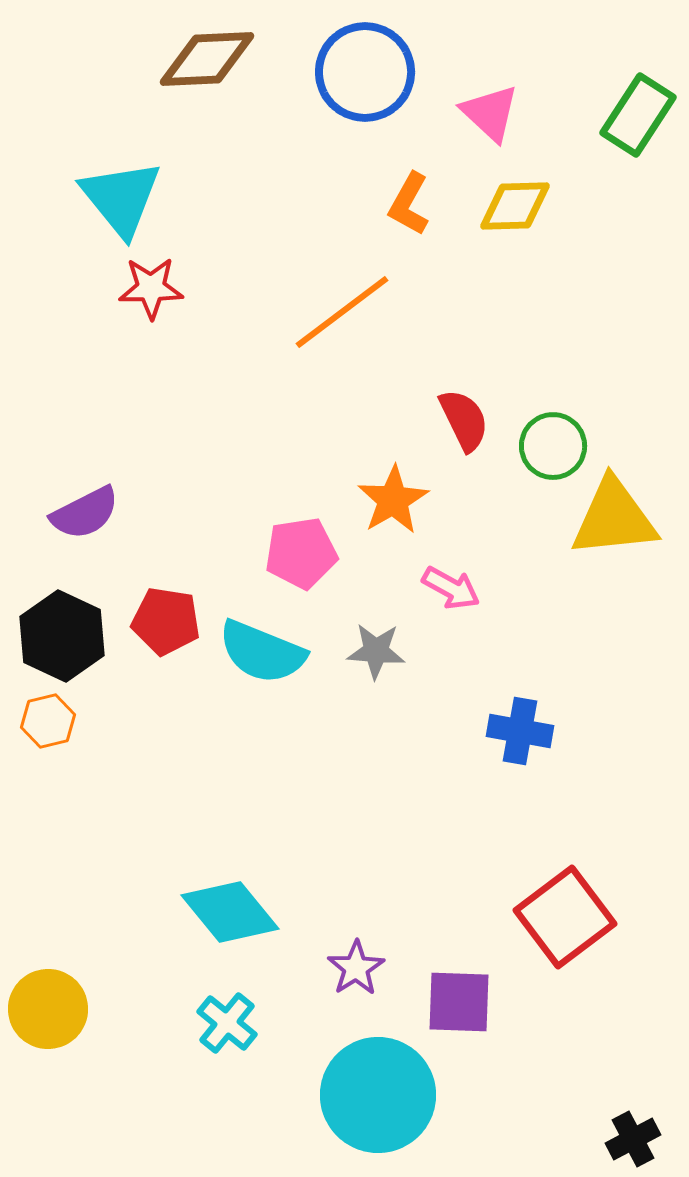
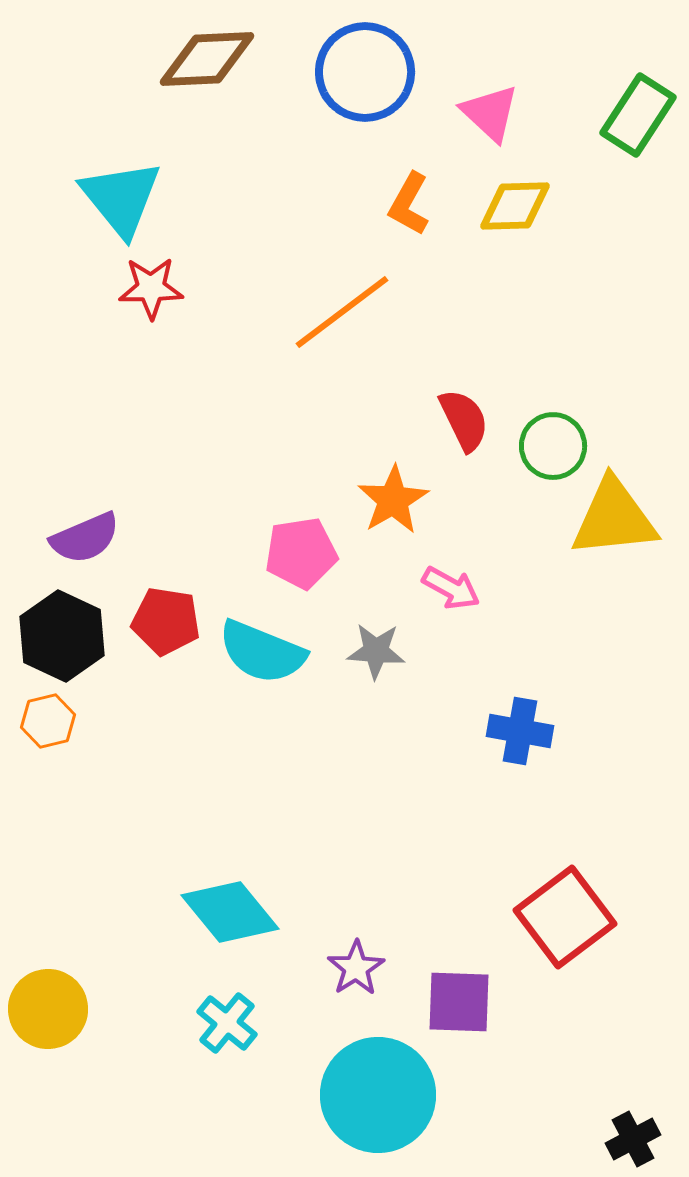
purple semicircle: moved 25 px down; rotated 4 degrees clockwise
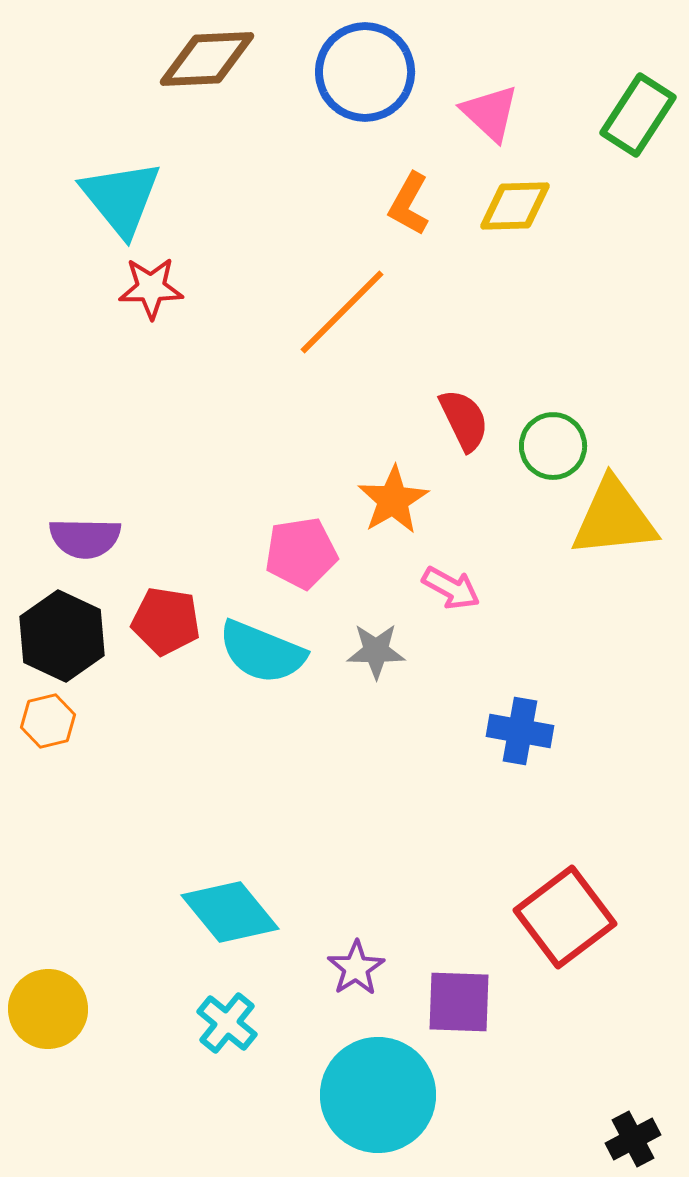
orange line: rotated 8 degrees counterclockwise
purple semicircle: rotated 24 degrees clockwise
gray star: rotated 4 degrees counterclockwise
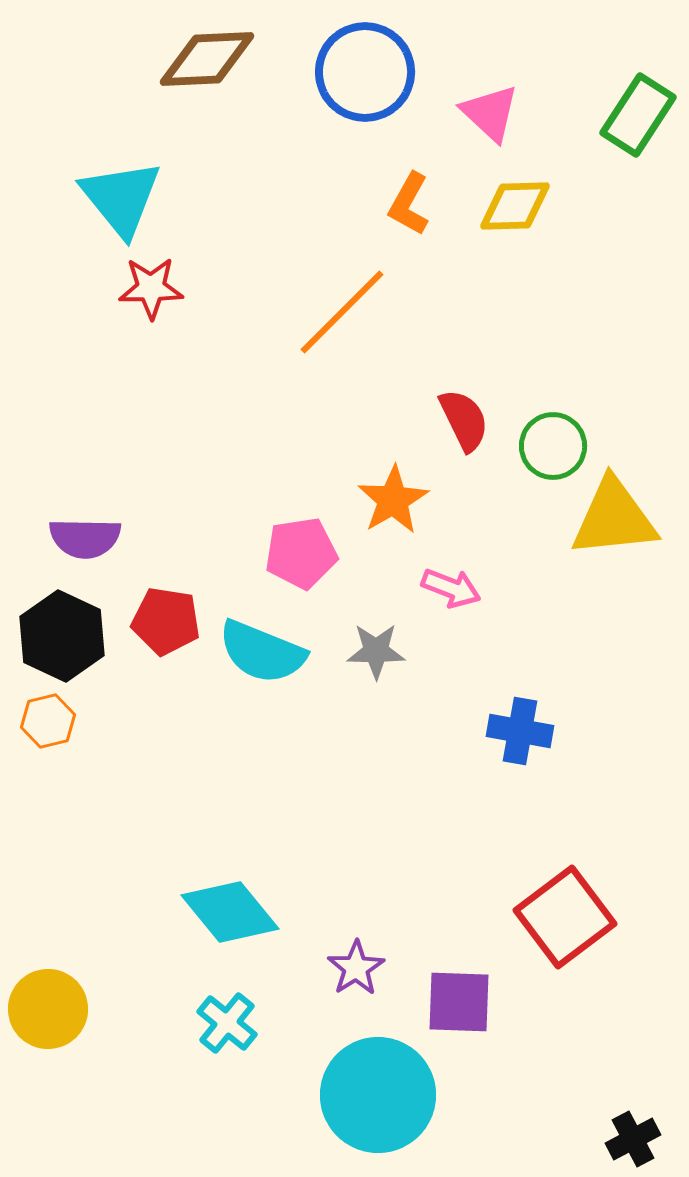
pink arrow: rotated 8 degrees counterclockwise
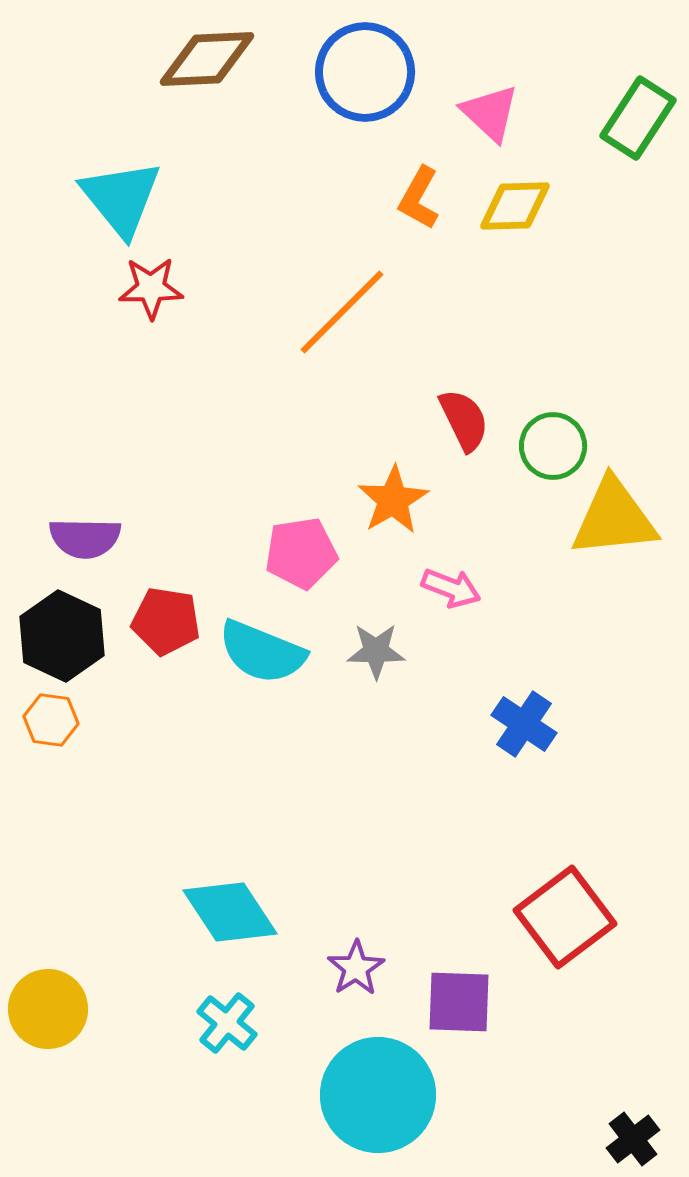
green rectangle: moved 3 px down
orange L-shape: moved 10 px right, 6 px up
orange hexagon: moved 3 px right, 1 px up; rotated 22 degrees clockwise
blue cross: moved 4 px right, 7 px up; rotated 24 degrees clockwise
cyan diamond: rotated 6 degrees clockwise
black cross: rotated 10 degrees counterclockwise
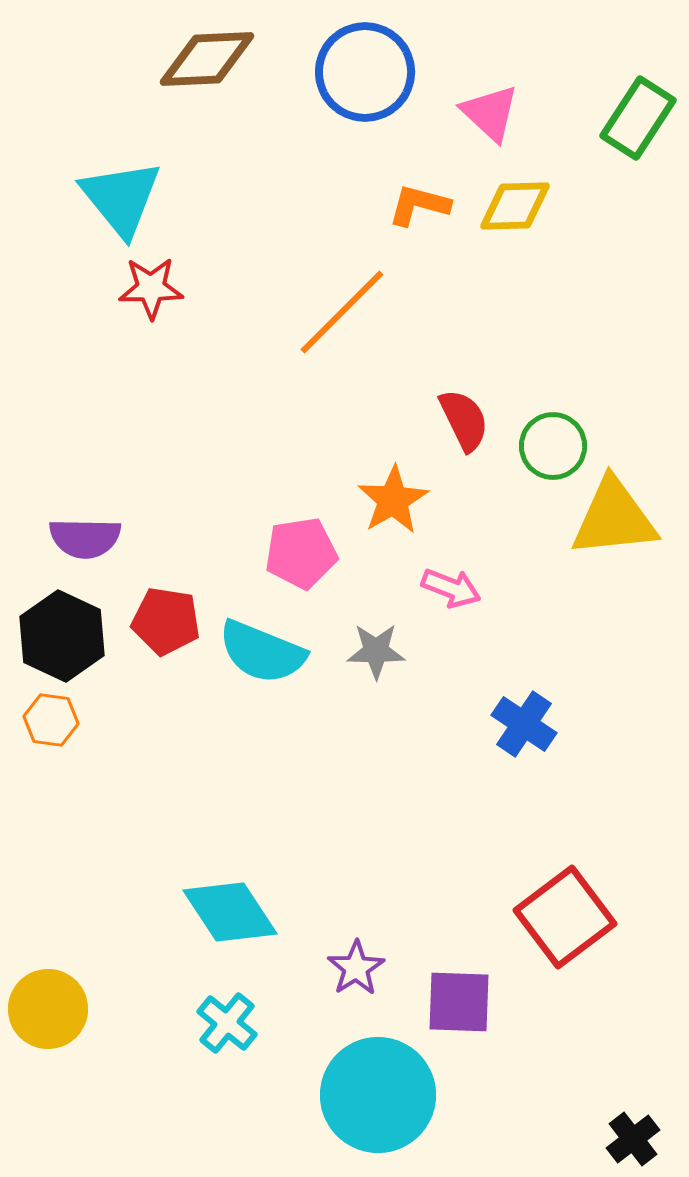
orange L-shape: moved 7 px down; rotated 76 degrees clockwise
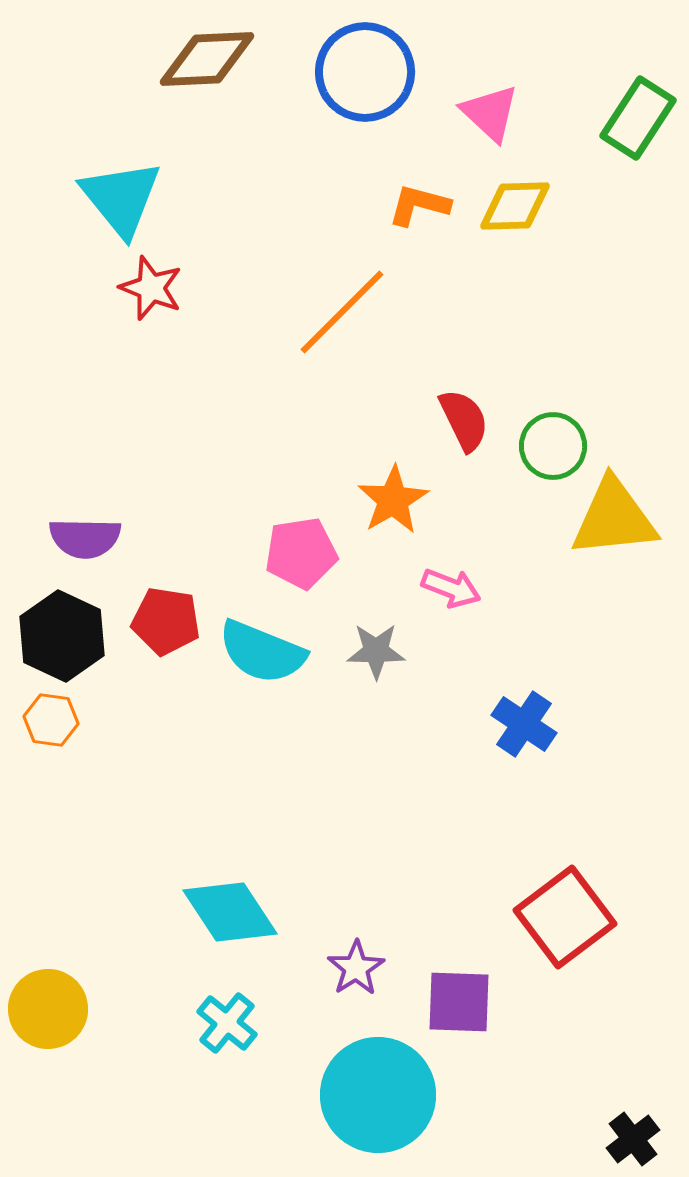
red star: rotated 22 degrees clockwise
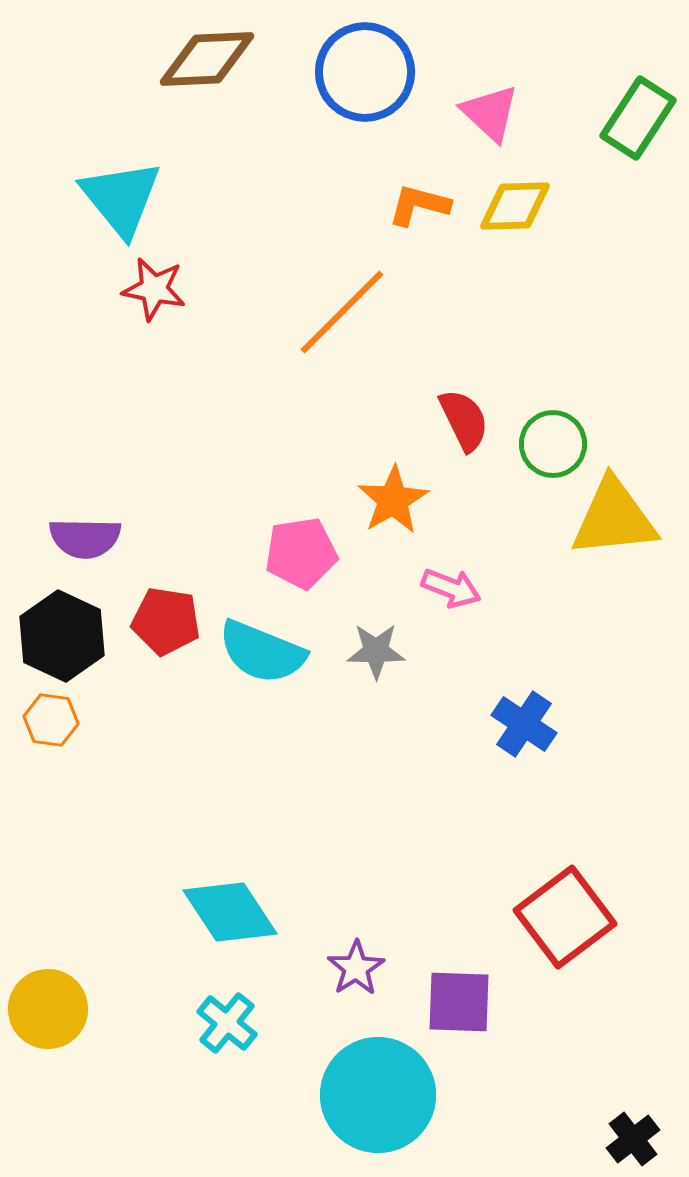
red star: moved 3 px right, 1 px down; rotated 10 degrees counterclockwise
green circle: moved 2 px up
